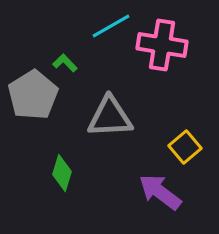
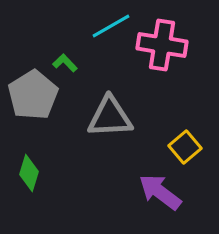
green diamond: moved 33 px left
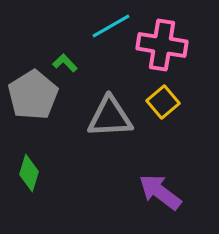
yellow square: moved 22 px left, 45 px up
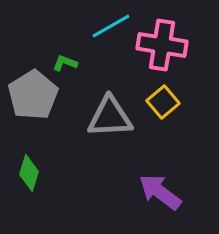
green L-shape: rotated 25 degrees counterclockwise
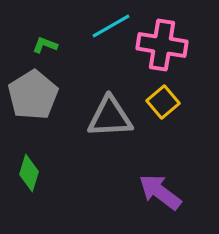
green L-shape: moved 20 px left, 18 px up
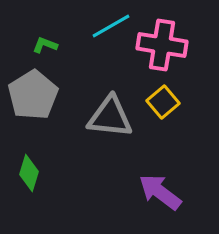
gray triangle: rotated 9 degrees clockwise
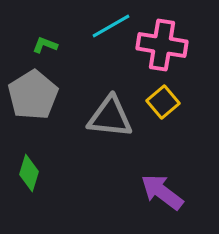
purple arrow: moved 2 px right
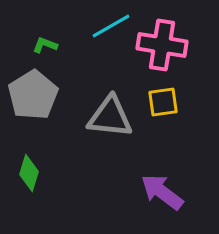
yellow square: rotated 32 degrees clockwise
